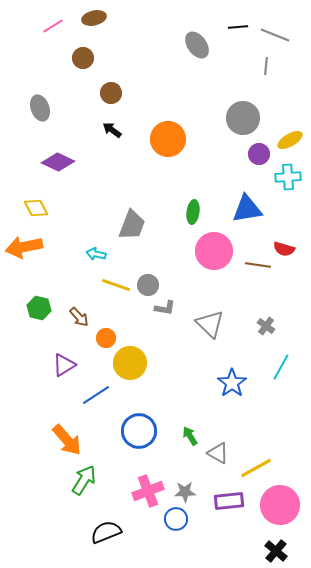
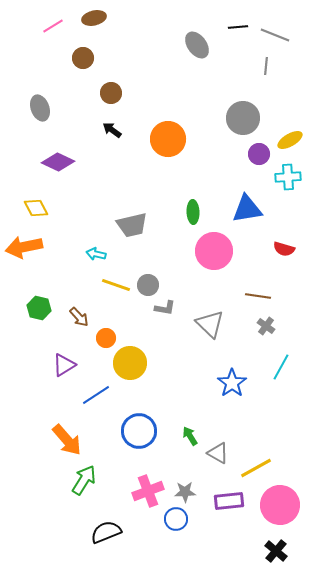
green ellipse at (193, 212): rotated 10 degrees counterclockwise
gray trapezoid at (132, 225): rotated 56 degrees clockwise
brown line at (258, 265): moved 31 px down
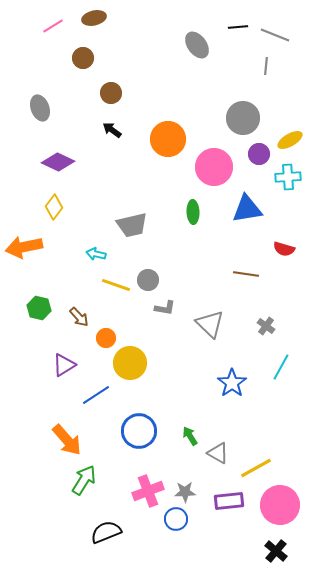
yellow diamond at (36, 208): moved 18 px right, 1 px up; rotated 65 degrees clockwise
pink circle at (214, 251): moved 84 px up
gray circle at (148, 285): moved 5 px up
brown line at (258, 296): moved 12 px left, 22 px up
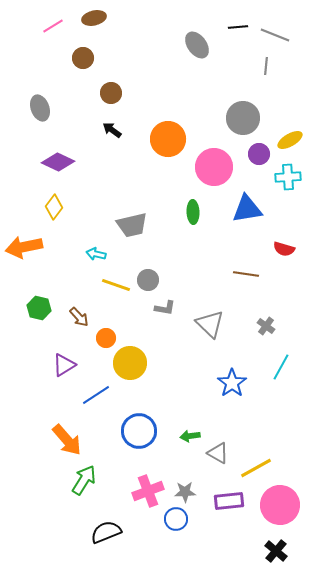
green arrow at (190, 436): rotated 66 degrees counterclockwise
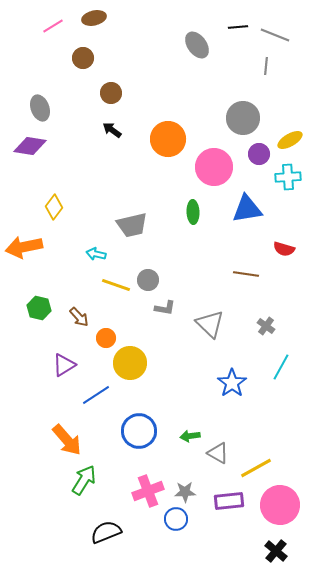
purple diamond at (58, 162): moved 28 px left, 16 px up; rotated 16 degrees counterclockwise
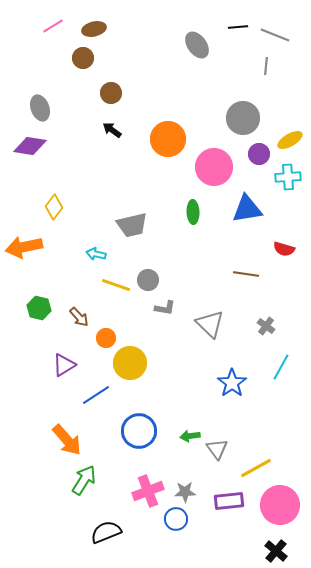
brown ellipse at (94, 18): moved 11 px down
gray triangle at (218, 453): moved 1 px left, 4 px up; rotated 25 degrees clockwise
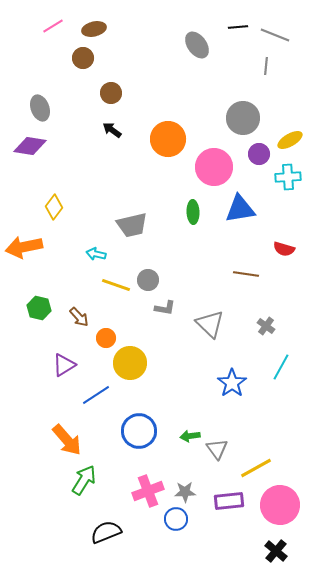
blue triangle at (247, 209): moved 7 px left
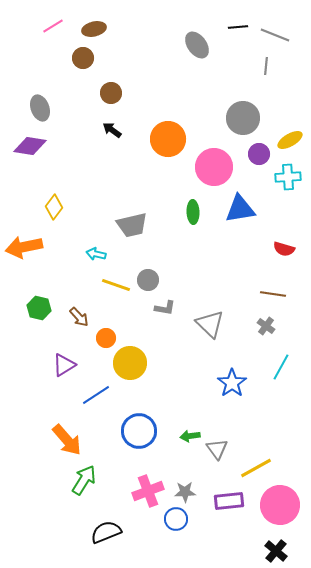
brown line at (246, 274): moved 27 px right, 20 px down
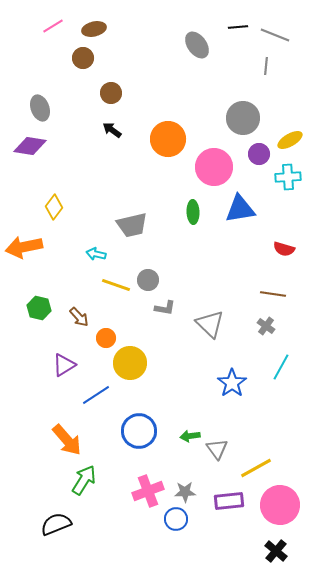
black semicircle at (106, 532): moved 50 px left, 8 px up
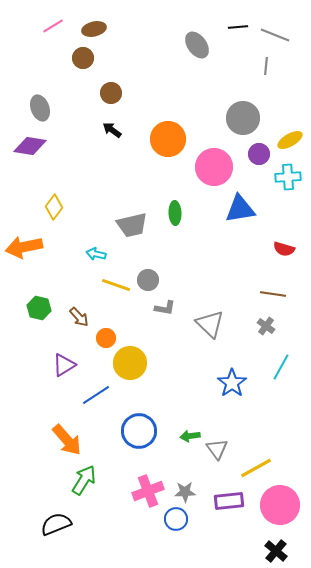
green ellipse at (193, 212): moved 18 px left, 1 px down
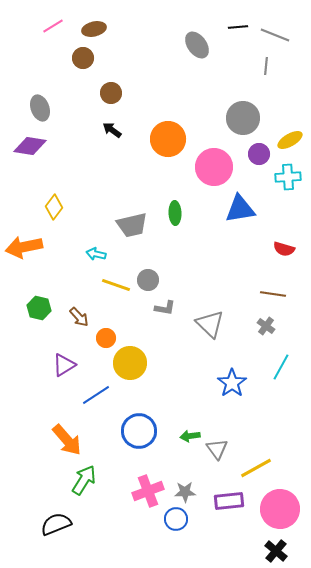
pink circle at (280, 505): moved 4 px down
